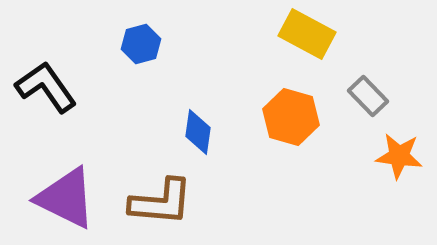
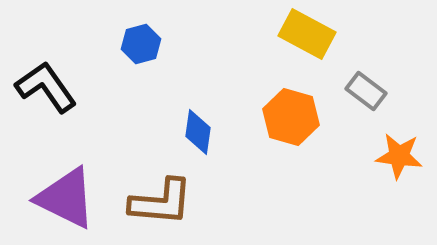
gray rectangle: moved 2 px left, 5 px up; rotated 9 degrees counterclockwise
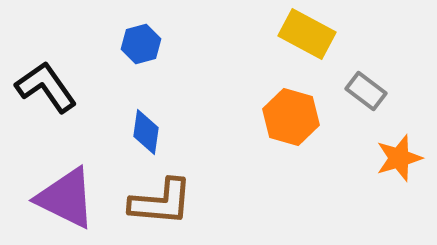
blue diamond: moved 52 px left
orange star: moved 2 px down; rotated 24 degrees counterclockwise
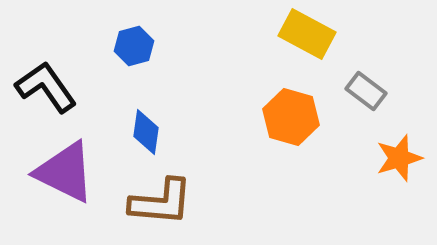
blue hexagon: moved 7 px left, 2 px down
purple triangle: moved 1 px left, 26 px up
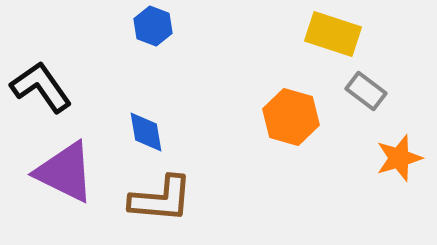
yellow rectangle: moved 26 px right; rotated 10 degrees counterclockwise
blue hexagon: moved 19 px right, 20 px up; rotated 24 degrees counterclockwise
black L-shape: moved 5 px left
blue diamond: rotated 18 degrees counterclockwise
brown L-shape: moved 3 px up
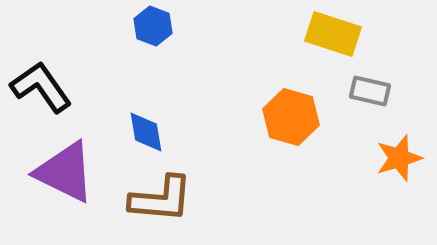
gray rectangle: moved 4 px right; rotated 24 degrees counterclockwise
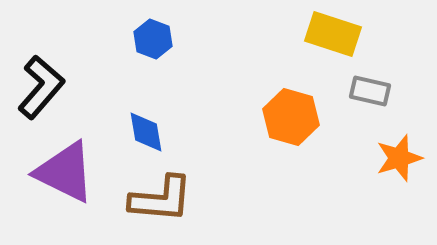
blue hexagon: moved 13 px down
black L-shape: rotated 76 degrees clockwise
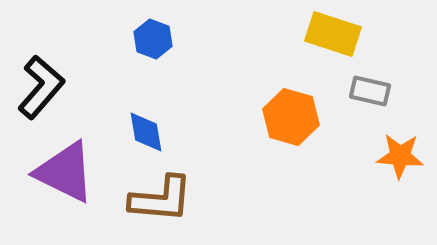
orange star: moved 1 px right, 2 px up; rotated 21 degrees clockwise
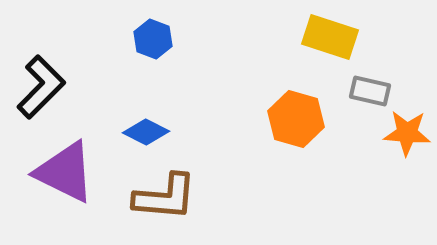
yellow rectangle: moved 3 px left, 3 px down
black L-shape: rotated 4 degrees clockwise
orange hexagon: moved 5 px right, 2 px down
blue diamond: rotated 54 degrees counterclockwise
orange star: moved 7 px right, 23 px up
brown L-shape: moved 4 px right, 2 px up
